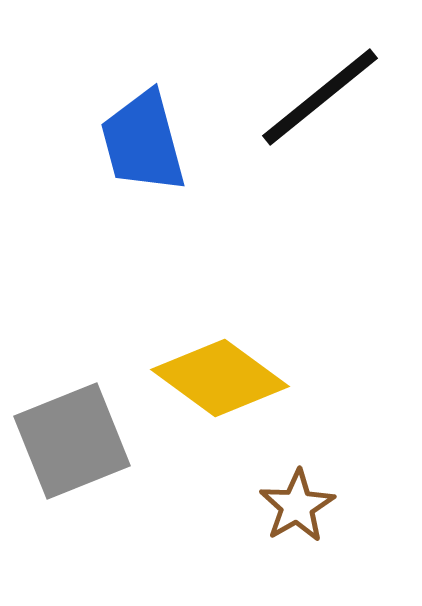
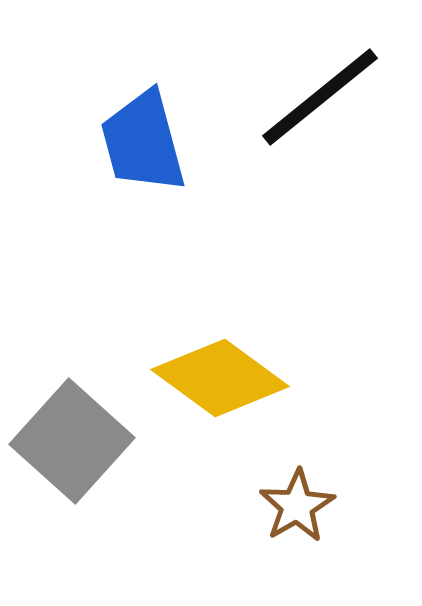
gray square: rotated 26 degrees counterclockwise
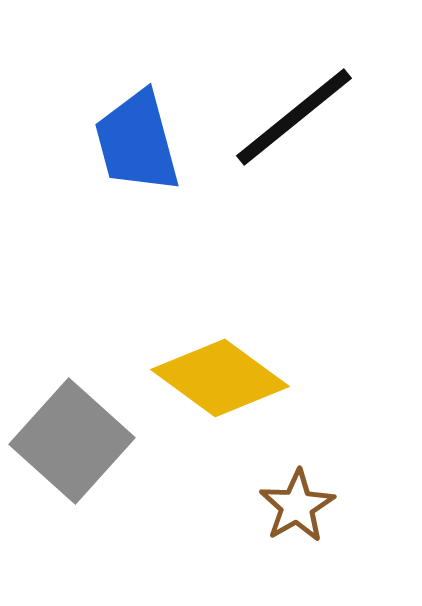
black line: moved 26 px left, 20 px down
blue trapezoid: moved 6 px left
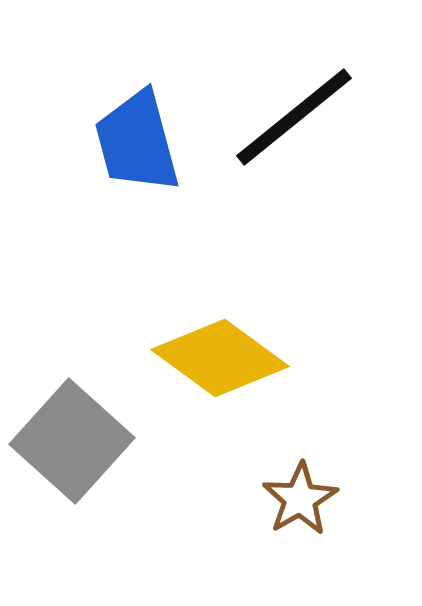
yellow diamond: moved 20 px up
brown star: moved 3 px right, 7 px up
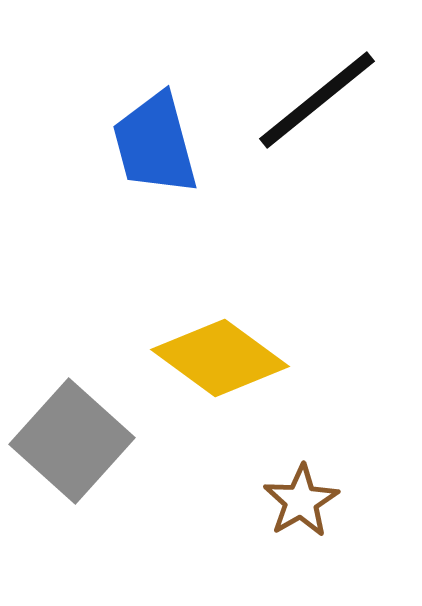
black line: moved 23 px right, 17 px up
blue trapezoid: moved 18 px right, 2 px down
brown star: moved 1 px right, 2 px down
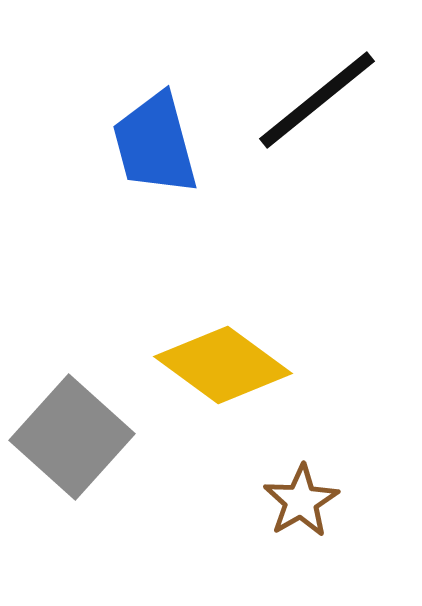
yellow diamond: moved 3 px right, 7 px down
gray square: moved 4 px up
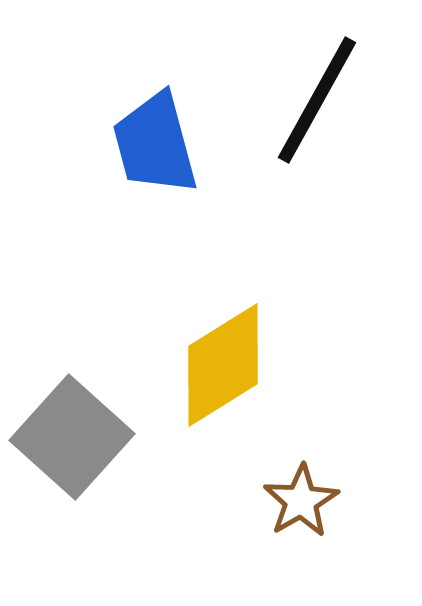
black line: rotated 22 degrees counterclockwise
yellow diamond: rotated 68 degrees counterclockwise
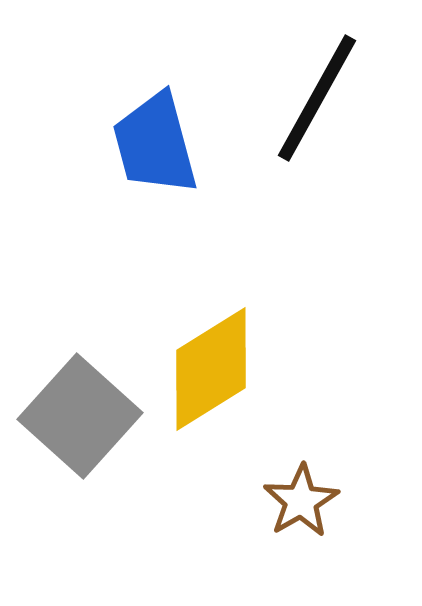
black line: moved 2 px up
yellow diamond: moved 12 px left, 4 px down
gray square: moved 8 px right, 21 px up
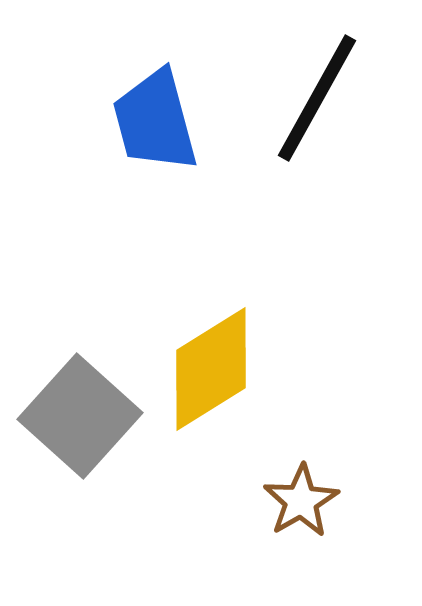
blue trapezoid: moved 23 px up
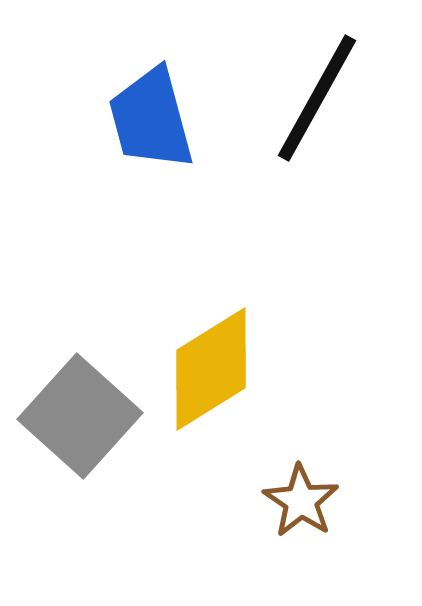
blue trapezoid: moved 4 px left, 2 px up
brown star: rotated 8 degrees counterclockwise
